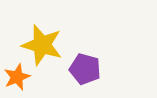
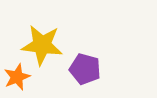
yellow star: rotated 9 degrees counterclockwise
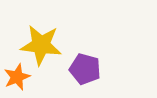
yellow star: moved 1 px left
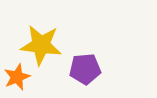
purple pentagon: rotated 20 degrees counterclockwise
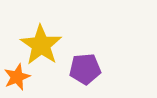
yellow star: rotated 27 degrees clockwise
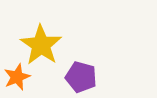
purple pentagon: moved 4 px left, 8 px down; rotated 20 degrees clockwise
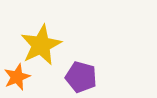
yellow star: rotated 12 degrees clockwise
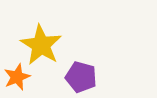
yellow star: rotated 15 degrees counterclockwise
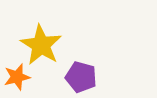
orange star: rotated 8 degrees clockwise
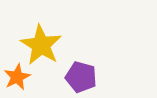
orange star: rotated 12 degrees counterclockwise
